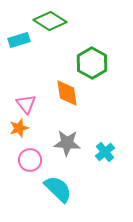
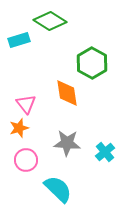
pink circle: moved 4 px left
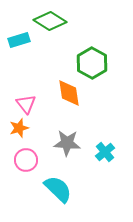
orange diamond: moved 2 px right
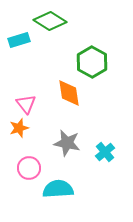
green hexagon: moved 1 px up
gray star: rotated 8 degrees clockwise
pink circle: moved 3 px right, 8 px down
cyan semicircle: rotated 48 degrees counterclockwise
